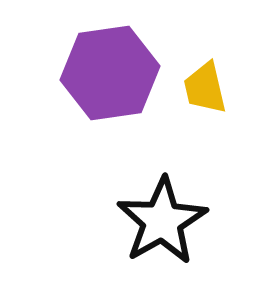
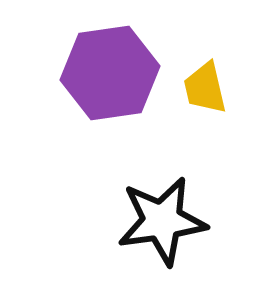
black star: rotated 22 degrees clockwise
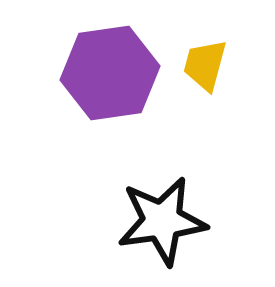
yellow trapezoid: moved 23 px up; rotated 28 degrees clockwise
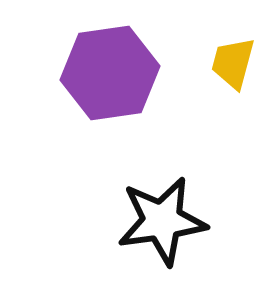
yellow trapezoid: moved 28 px right, 2 px up
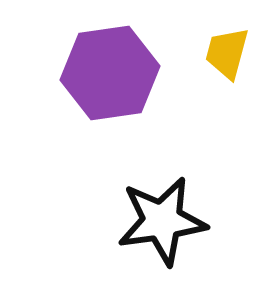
yellow trapezoid: moved 6 px left, 10 px up
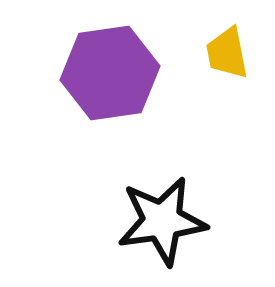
yellow trapezoid: rotated 26 degrees counterclockwise
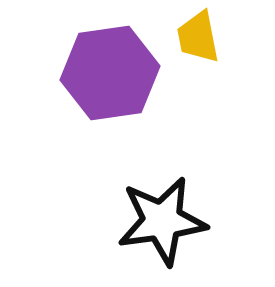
yellow trapezoid: moved 29 px left, 16 px up
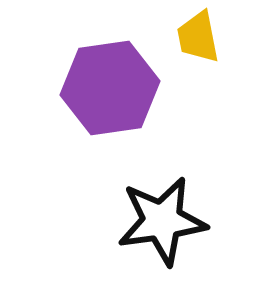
purple hexagon: moved 15 px down
